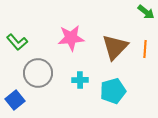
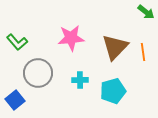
orange line: moved 2 px left, 3 px down; rotated 12 degrees counterclockwise
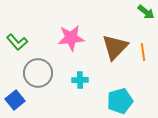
cyan pentagon: moved 7 px right, 10 px down
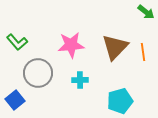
pink star: moved 7 px down
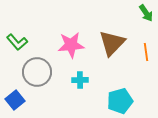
green arrow: moved 1 px down; rotated 18 degrees clockwise
brown triangle: moved 3 px left, 4 px up
orange line: moved 3 px right
gray circle: moved 1 px left, 1 px up
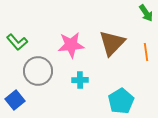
gray circle: moved 1 px right, 1 px up
cyan pentagon: moved 1 px right; rotated 15 degrees counterclockwise
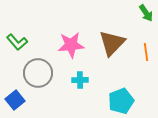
gray circle: moved 2 px down
cyan pentagon: rotated 10 degrees clockwise
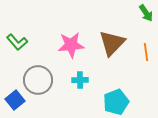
gray circle: moved 7 px down
cyan pentagon: moved 5 px left, 1 px down
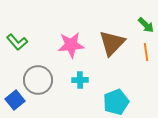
green arrow: moved 12 px down; rotated 12 degrees counterclockwise
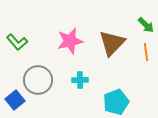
pink star: moved 1 px left, 4 px up; rotated 8 degrees counterclockwise
